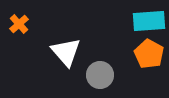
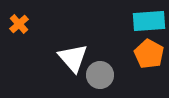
white triangle: moved 7 px right, 6 px down
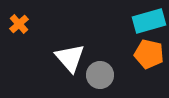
cyan rectangle: rotated 12 degrees counterclockwise
orange pentagon: rotated 16 degrees counterclockwise
white triangle: moved 3 px left
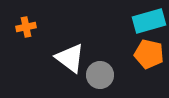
orange cross: moved 7 px right, 3 px down; rotated 30 degrees clockwise
white triangle: rotated 12 degrees counterclockwise
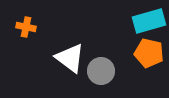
orange cross: rotated 24 degrees clockwise
orange pentagon: moved 1 px up
gray circle: moved 1 px right, 4 px up
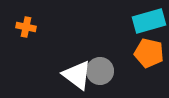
white triangle: moved 7 px right, 17 px down
gray circle: moved 1 px left
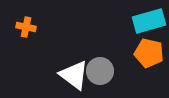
white triangle: moved 3 px left
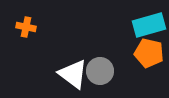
cyan rectangle: moved 4 px down
white triangle: moved 1 px left, 1 px up
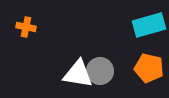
orange pentagon: moved 15 px down
white triangle: moved 5 px right; rotated 28 degrees counterclockwise
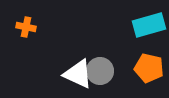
white triangle: rotated 16 degrees clockwise
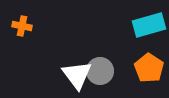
orange cross: moved 4 px left, 1 px up
orange pentagon: rotated 20 degrees clockwise
white triangle: moved 1 px left, 1 px down; rotated 28 degrees clockwise
